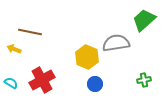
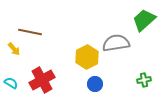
yellow arrow: rotated 152 degrees counterclockwise
yellow hexagon: rotated 10 degrees clockwise
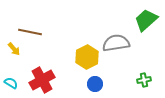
green trapezoid: moved 2 px right
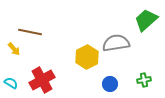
blue circle: moved 15 px right
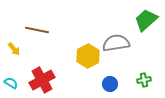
brown line: moved 7 px right, 2 px up
yellow hexagon: moved 1 px right, 1 px up
